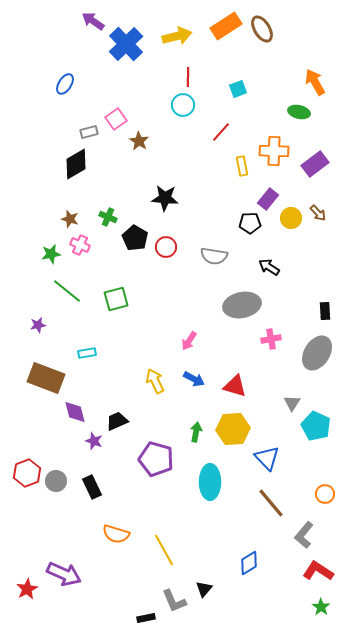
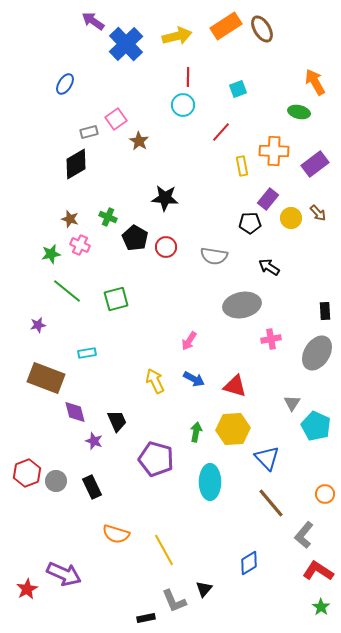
black trapezoid at (117, 421): rotated 90 degrees clockwise
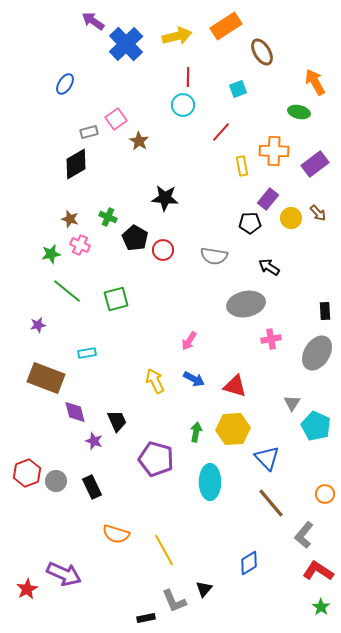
brown ellipse at (262, 29): moved 23 px down
red circle at (166, 247): moved 3 px left, 3 px down
gray ellipse at (242, 305): moved 4 px right, 1 px up
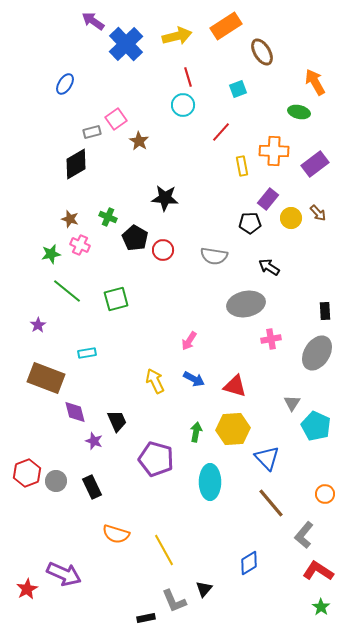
red line at (188, 77): rotated 18 degrees counterclockwise
gray rectangle at (89, 132): moved 3 px right
purple star at (38, 325): rotated 21 degrees counterclockwise
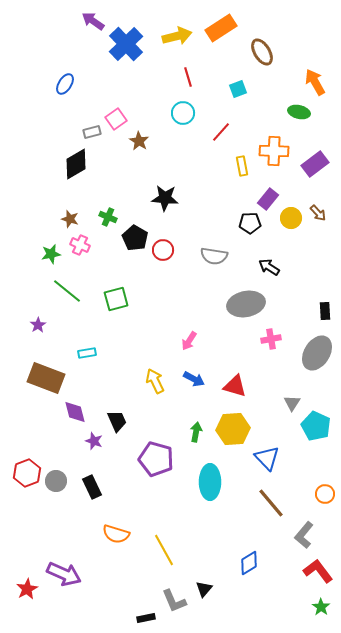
orange rectangle at (226, 26): moved 5 px left, 2 px down
cyan circle at (183, 105): moved 8 px down
red L-shape at (318, 571): rotated 20 degrees clockwise
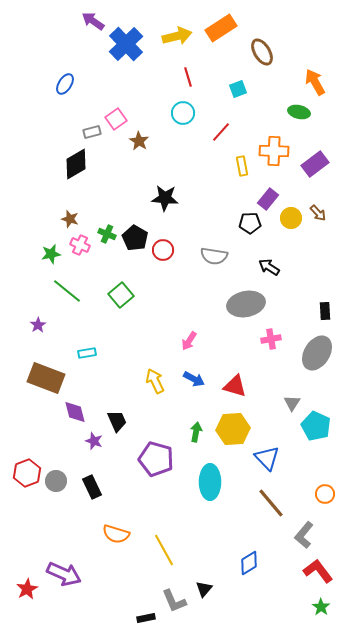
green cross at (108, 217): moved 1 px left, 17 px down
green square at (116, 299): moved 5 px right, 4 px up; rotated 25 degrees counterclockwise
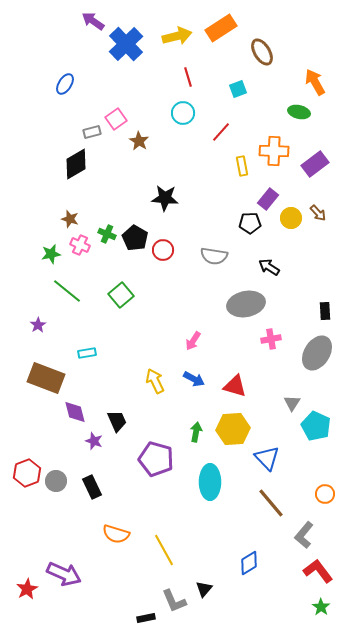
pink arrow at (189, 341): moved 4 px right
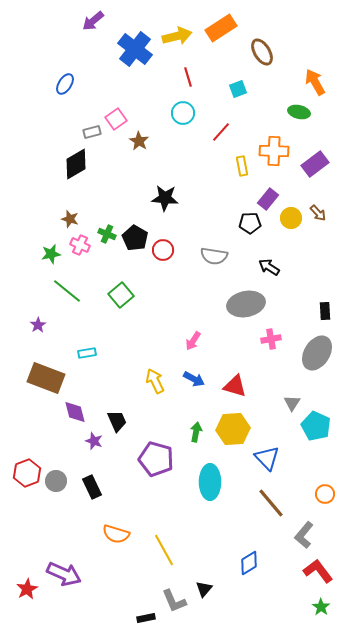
purple arrow at (93, 21): rotated 75 degrees counterclockwise
blue cross at (126, 44): moved 9 px right, 5 px down; rotated 8 degrees counterclockwise
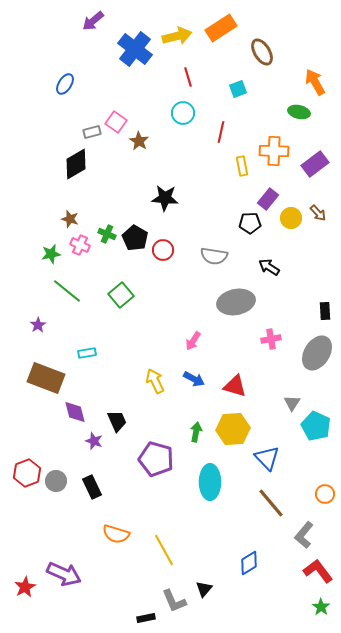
pink square at (116, 119): moved 3 px down; rotated 20 degrees counterclockwise
red line at (221, 132): rotated 30 degrees counterclockwise
gray ellipse at (246, 304): moved 10 px left, 2 px up
red star at (27, 589): moved 2 px left, 2 px up
